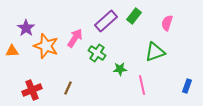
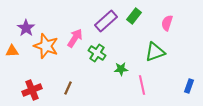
green star: moved 1 px right
blue rectangle: moved 2 px right
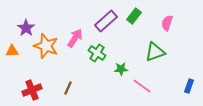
pink line: moved 1 px down; rotated 42 degrees counterclockwise
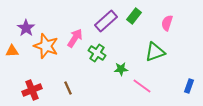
brown line: rotated 48 degrees counterclockwise
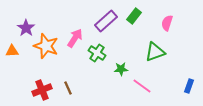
red cross: moved 10 px right
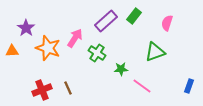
orange star: moved 2 px right, 2 px down
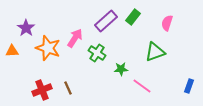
green rectangle: moved 1 px left, 1 px down
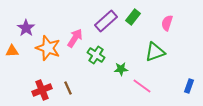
green cross: moved 1 px left, 2 px down
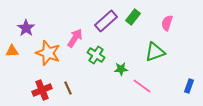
orange star: moved 5 px down
